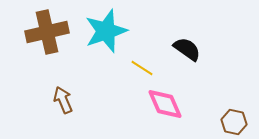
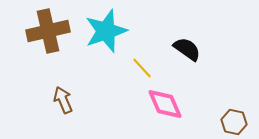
brown cross: moved 1 px right, 1 px up
yellow line: rotated 15 degrees clockwise
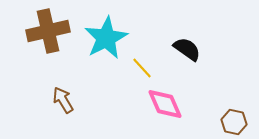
cyan star: moved 7 px down; rotated 9 degrees counterclockwise
brown arrow: rotated 8 degrees counterclockwise
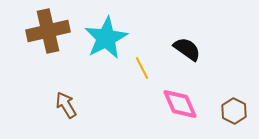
yellow line: rotated 15 degrees clockwise
brown arrow: moved 3 px right, 5 px down
pink diamond: moved 15 px right
brown hexagon: moved 11 px up; rotated 15 degrees clockwise
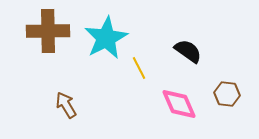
brown cross: rotated 12 degrees clockwise
black semicircle: moved 1 px right, 2 px down
yellow line: moved 3 px left
pink diamond: moved 1 px left
brown hexagon: moved 7 px left, 17 px up; rotated 20 degrees counterclockwise
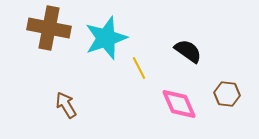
brown cross: moved 1 px right, 3 px up; rotated 12 degrees clockwise
cyan star: rotated 9 degrees clockwise
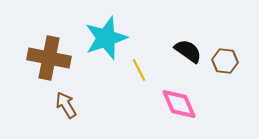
brown cross: moved 30 px down
yellow line: moved 2 px down
brown hexagon: moved 2 px left, 33 px up
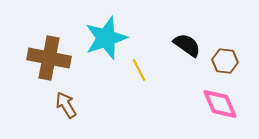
black semicircle: moved 1 px left, 6 px up
pink diamond: moved 41 px right
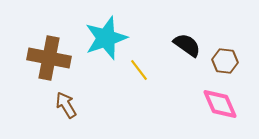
yellow line: rotated 10 degrees counterclockwise
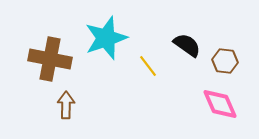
brown cross: moved 1 px right, 1 px down
yellow line: moved 9 px right, 4 px up
brown arrow: rotated 32 degrees clockwise
